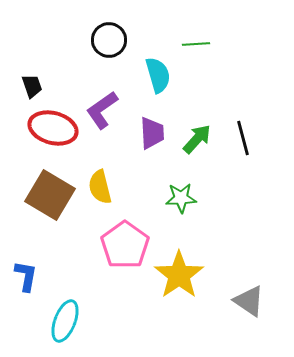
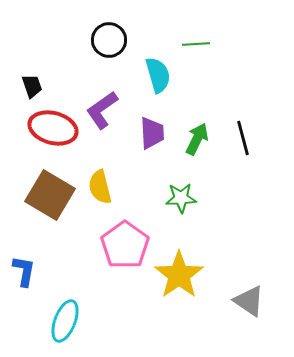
green arrow: rotated 16 degrees counterclockwise
blue L-shape: moved 2 px left, 5 px up
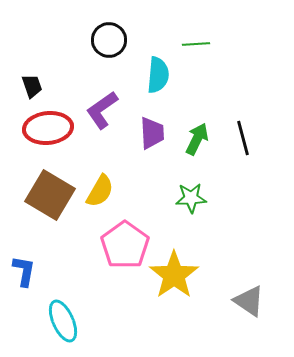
cyan semicircle: rotated 21 degrees clockwise
red ellipse: moved 5 px left; rotated 21 degrees counterclockwise
yellow semicircle: moved 4 px down; rotated 136 degrees counterclockwise
green star: moved 10 px right
yellow star: moved 5 px left
cyan ellipse: moved 2 px left; rotated 45 degrees counterclockwise
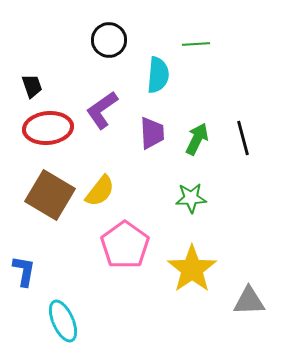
yellow semicircle: rotated 8 degrees clockwise
yellow star: moved 18 px right, 6 px up
gray triangle: rotated 36 degrees counterclockwise
